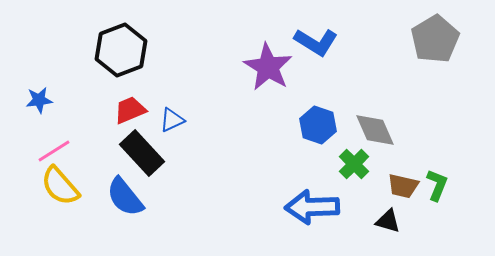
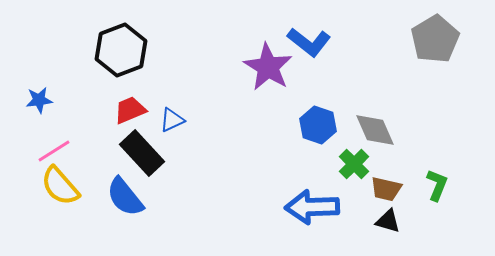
blue L-shape: moved 7 px left; rotated 6 degrees clockwise
brown trapezoid: moved 17 px left, 3 px down
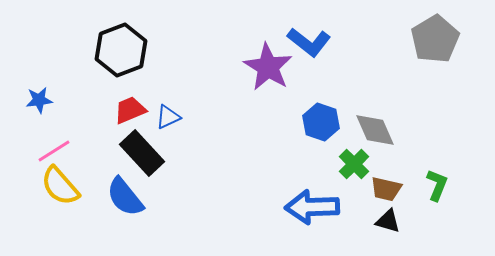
blue triangle: moved 4 px left, 3 px up
blue hexagon: moved 3 px right, 3 px up
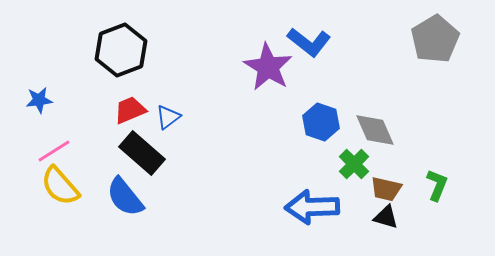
blue triangle: rotated 12 degrees counterclockwise
black rectangle: rotated 6 degrees counterclockwise
black triangle: moved 2 px left, 4 px up
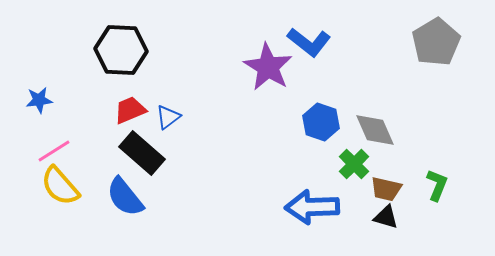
gray pentagon: moved 1 px right, 3 px down
black hexagon: rotated 24 degrees clockwise
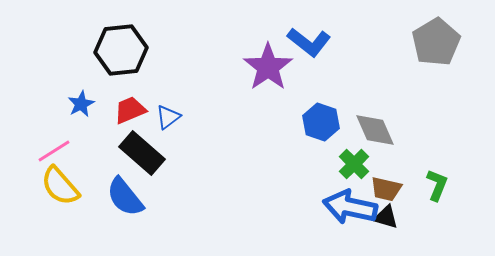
black hexagon: rotated 9 degrees counterclockwise
purple star: rotated 6 degrees clockwise
blue star: moved 42 px right, 4 px down; rotated 20 degrees counterclockwise
blue arrow: moved 38 px right; rotated 14 degrees clockwise
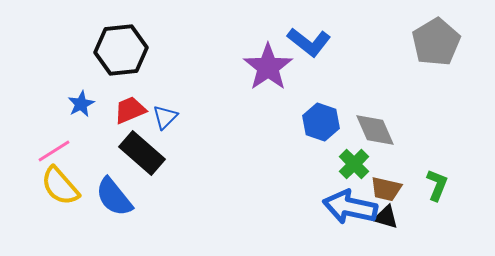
blue triangle: moved 3 px left; rotated 8 degrees counterclockwise
blue semicircle: moved 11 px left
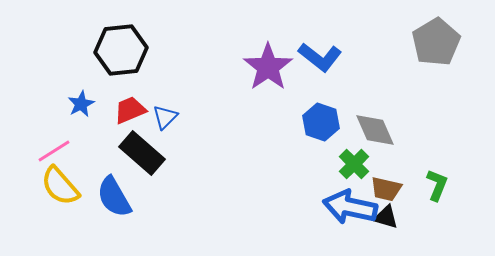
blue L-shape: moved 11 px right, 15 px down
blue semicircle: rotated 9 degrees clockwise
